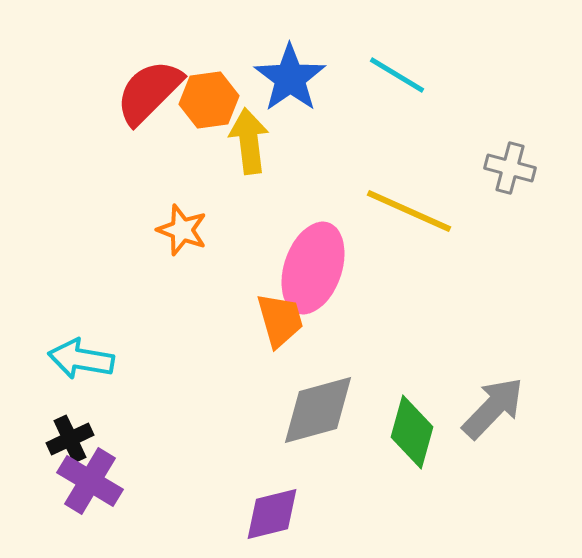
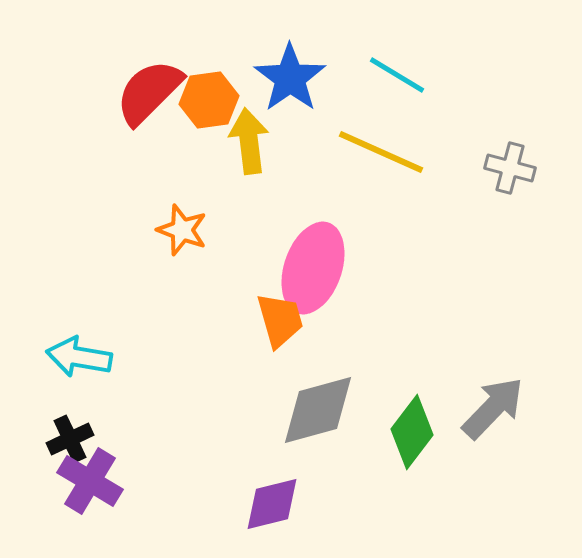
yellow line: moved 28 px left, 59 px up
cyan arrow: moved 2 px left, 2 px up
green diamond: rotated 22 degrees clockwise
purple diamond: moved 10 px up
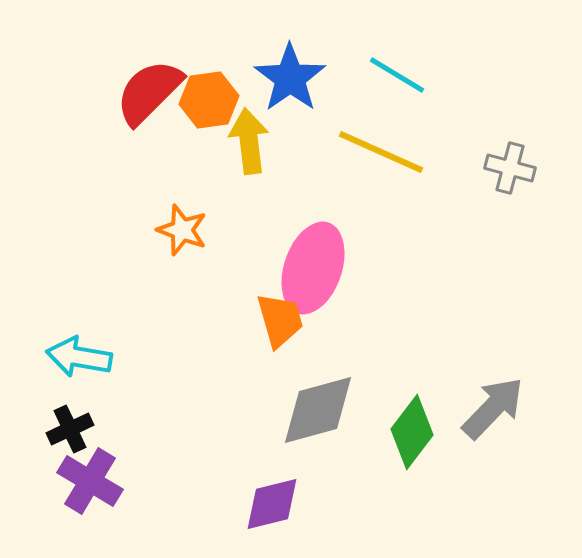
black cross: moved 10 px up
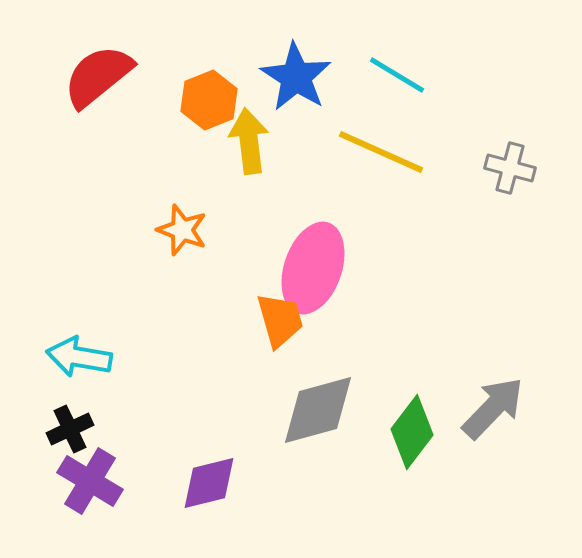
blue star: moved 6 px right, 1 px up; rotated 4 degrees counterclockwise
red semicircle: moved 51 px left, 16 px up; rotated 6 degrees clockwise
orange hexagon: rotated 14 degrees counterclockwise
purple diamond: moved 63 px left, 21 px up
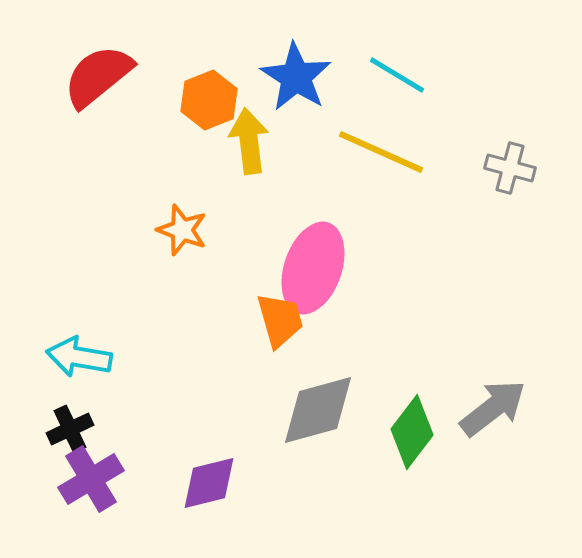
gray arrow: rotated 8 degrees clockwise
purple cross: moved 1 px right, 2 px up; rotated 28 degrees clockwise
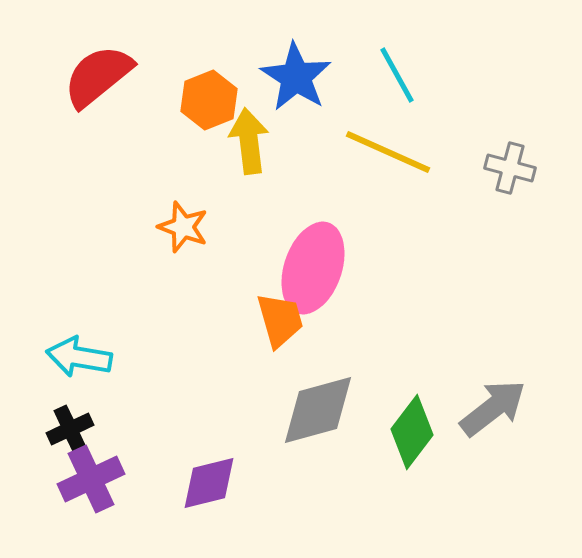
cyan line: rotated 30 degrees clockwise
yellow line: moved 7 px right
orange star: moved 1 px right, 3 px up
purple cross: rotated 6 degrees clockwise
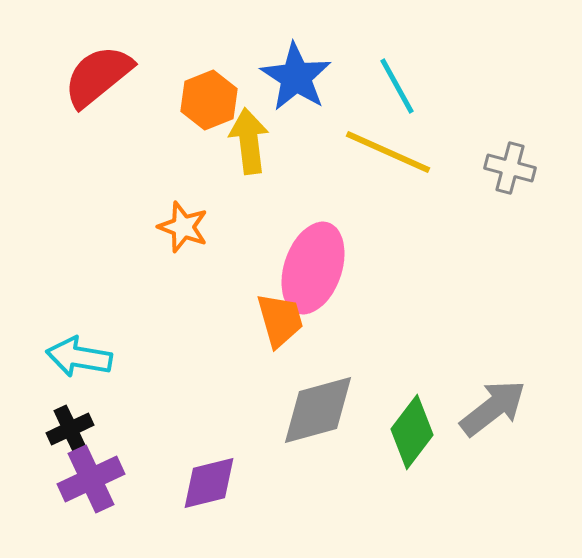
cyan line: moved 11 px down
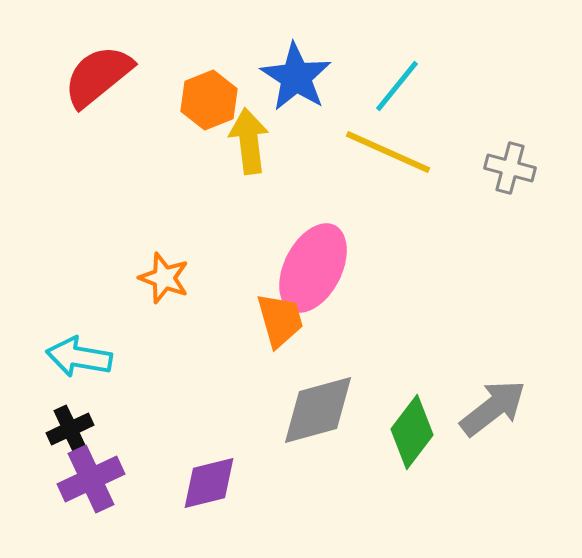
cyan line: rotated 68 degrees clockwise
orange star: moved 19 px left, 51 px down
pink ellipse: rotated 8 degrees clockwise
